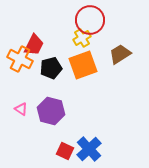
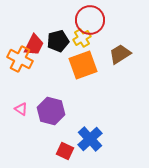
black pentagon: moved 7 px right, 27 px up
blue cross: moved 1 px right, 10 px up
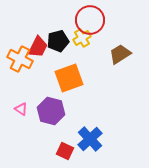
red trapezoid: moved 4 px right, 2 px down
orange square: moved 14 px left, 13 px down
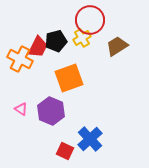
black pentagon: moved 2 px left
brown trapezoid: moved 3 px left, 8 px up
purple hexagon: rotated 8 degrees clockwise
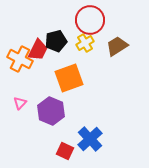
yellow cross: moved 3 px right, 5 px down
red trapezoid: moved 3 px down
pink triangle: moved 1 px left, 6 px up; rotated 40 degrees clockwise
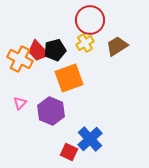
black pentagon: moved 1 px left, 9 px down
red trapezoid: moved 1 px down; rotated 110 degrees clockwise
red square: moved 4 px right, 1 px down
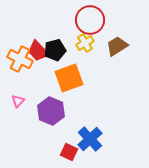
pink triangle: moved 2 px left, 2 px up
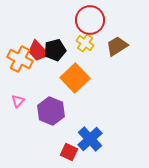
yellow cross: rotated 24 degrees counterclockwise
orange square: moved 6 px right; rotated 24 degrees counterclockwise
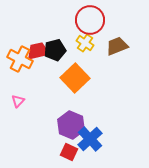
brown trapezoid: rotated 10 degrees clockwise
red trapezoid: rotated 120 degrees clockwise
purple hexagon: moved 20 px right, 14 px down
